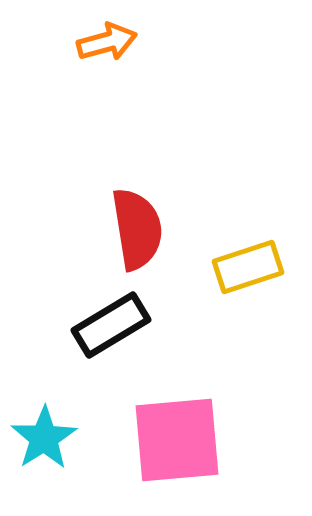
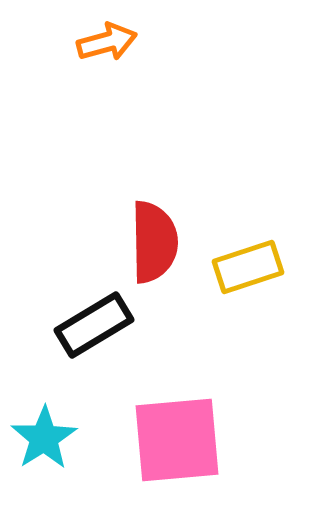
red semicircle: moved 17 px right, 13 px down; rotated 8 degrees clockwise
black rectangle: moved 17 px left
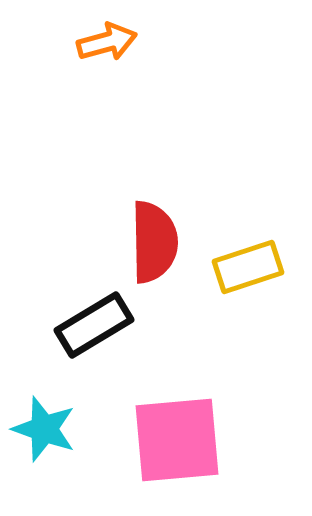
cyan star: moved 9 px up; rotated 20 degrees counterclockwise
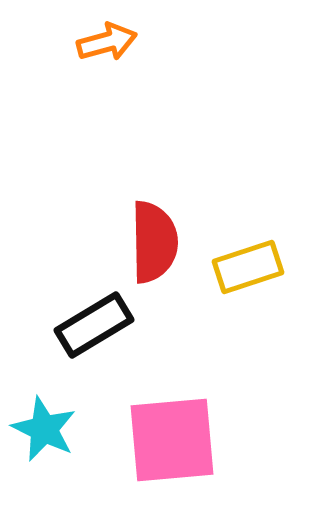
cyan star: rotated 6 degrees clockwise
pink square: moved 5 px left
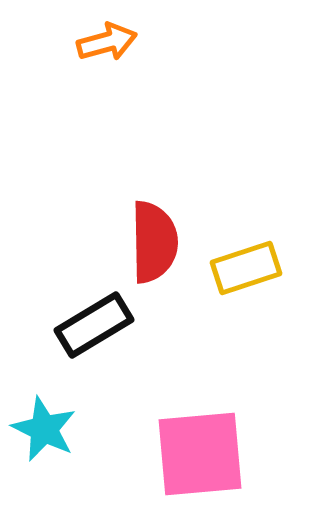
yellow rectangle: moved 2 px left, 1 px down
pink square: moved 28 px right, 14 px down
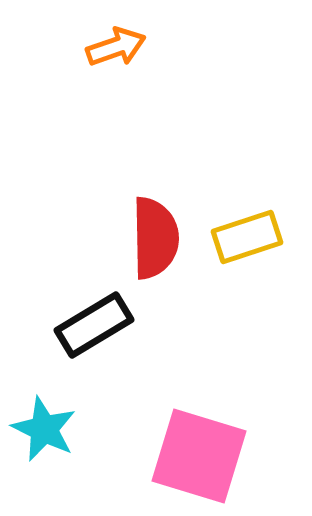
orange arrow: moved 9 px right, 5 px down; rotated 4 degrees counterclockwise
red semicircle: moved 1 px right, 4 px up
yellow rectangle: moved 1 px right, 31 px up
pink square: moved 1 px left, 2 px down; rotated 22 degrees clockwise
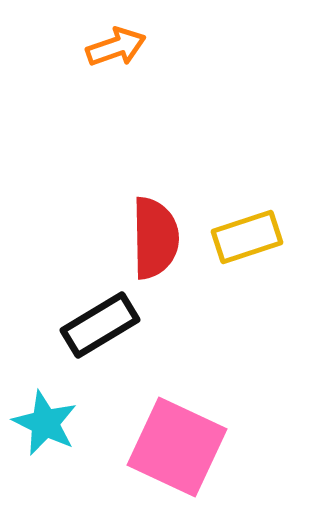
black rectangle: moved 6 px right
cyan star: moved 1 px right, 6 px up
pink square: moved 22 px left, 9 px up; rotated 8 degrees clockwise
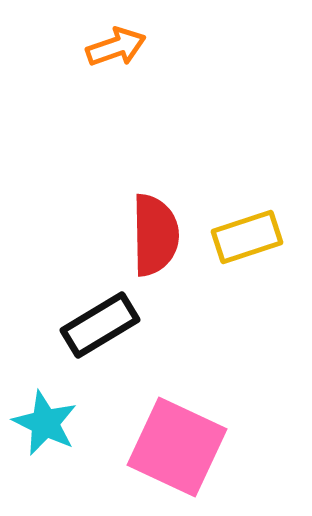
red semicircle: moved 3 px up
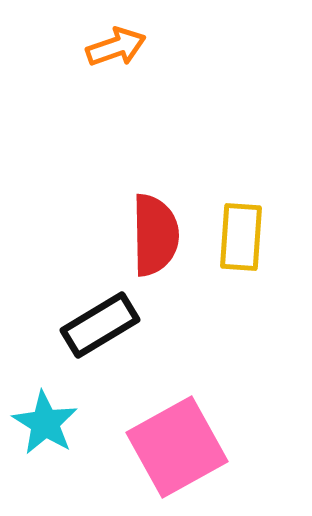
yellow rectangle: moved 6 px left; rotated 68 degrees counterclockwise
cyan star: rotated 6 degrees clockwise
pink square: rotated 36 degrees clockwise
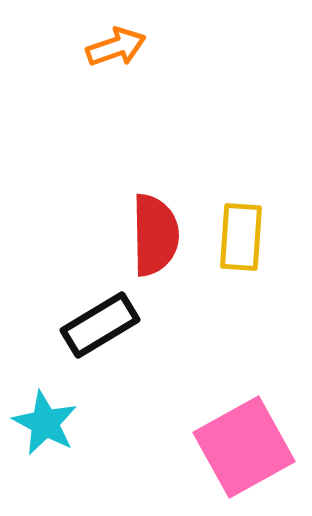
cyan star: rotated 4 degrees counterclockwise
pink square: moved 67 px right
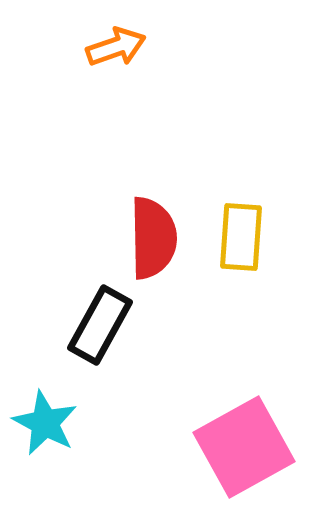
red semicircle: moved 2 px left, 3 px down
black rectangle: rotated 30 degrees counterclockwise
